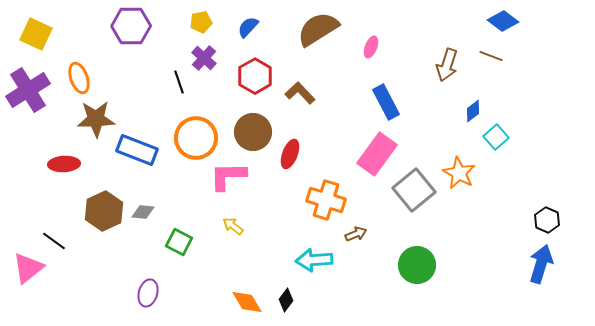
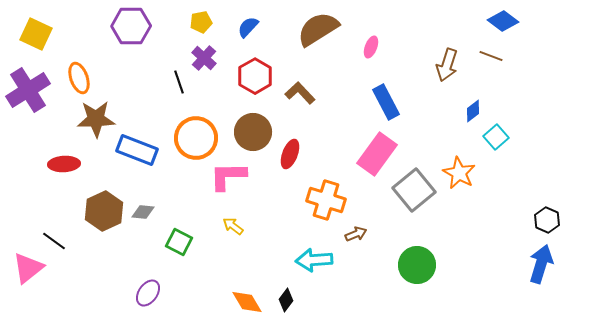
purple ellipse at (148, 293): rotated 20 degrees clockwise
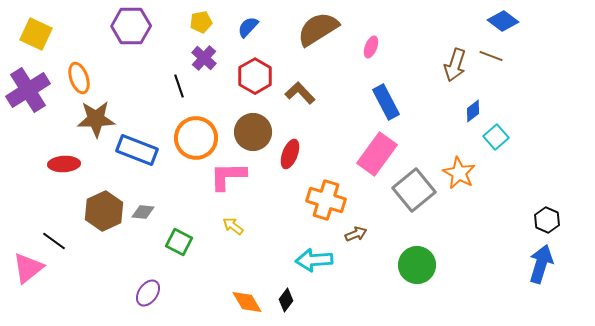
brown arrow at (447, 65): moved 8 px right
black line at (179, 82): moved 4 px down
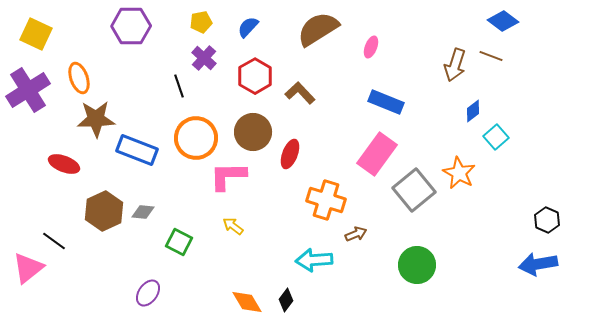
blue rectangle at (386, 102): rotated 40 degrees counterclockwise
red ellipse at (64, 164): rotated 24 degrees clockwise
blue arrow at (541, 264): moved 3 px left; rotated 117 degrees counterclockwise
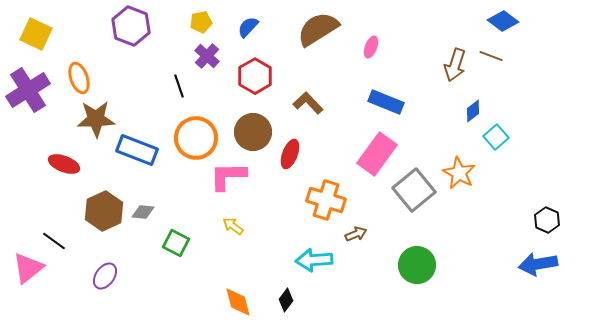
purple hexagon at (131, 26): rotated 21 degrees clockwise
purple cross at (204, 58): moved 3 px right, 2 px up
brown L-shape at (300, 93): moved 8 px right, 10 px down
green square at (179, 242): moved 3 px left, 1 px down
purple ellipse at (148, 293): moved 43 px left, 17 px up
orange diamond at (247, 302): moved 9 px left; rotated 16 degrees clockwise
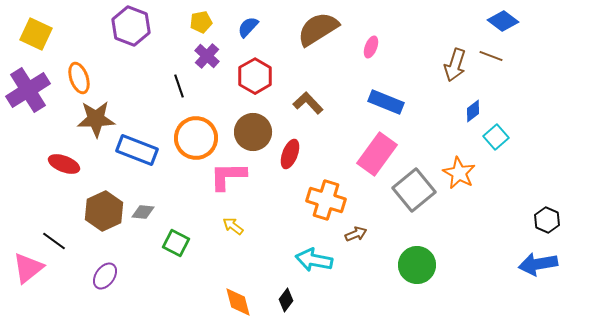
cyan arrow at (314, 260): rotated 15 degrees clockwise
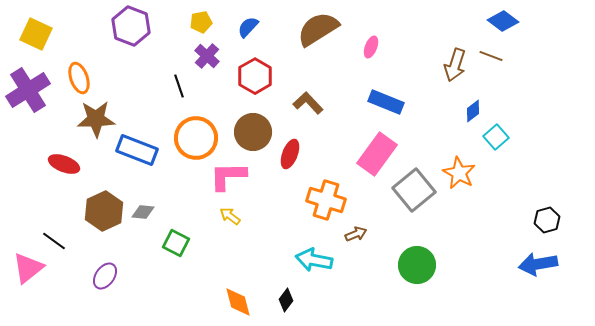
black hexagon at (547, 220): rotated 20 degrees clockwise
yellow arrow at (233, 226): moved 3 px left, 10 px up
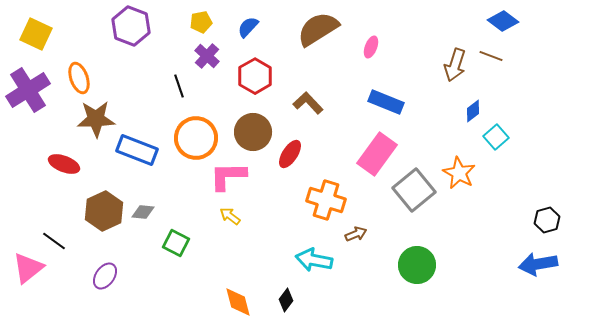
red ellipse at (290, 154): rotated 12 degrees clockwise
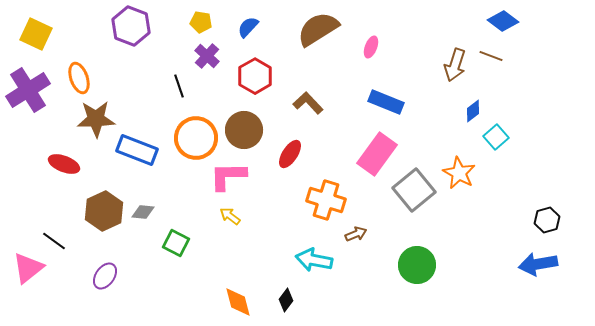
yellow pentagon at (201, 22): rotated 20 degrees clockwise
brown circle at (253, 132): moved 9 px left, 2 px up
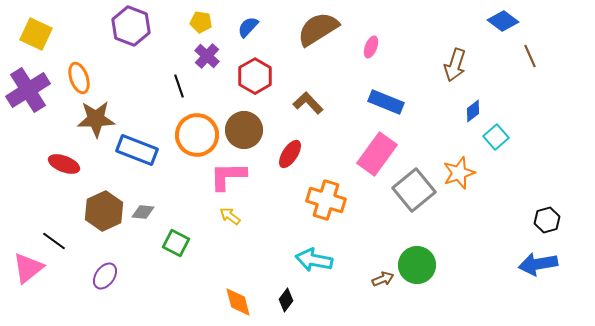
brown line at (491, 56): moved 39 px right; rotated 45 degrees clockwise
orange circle at (196, 138): moved 1 px right, 3 px up
orange star at (459, 173): rotated 24 degrees clockwise
brown arrow at (356, 234): moved 27 px right, 45 px down
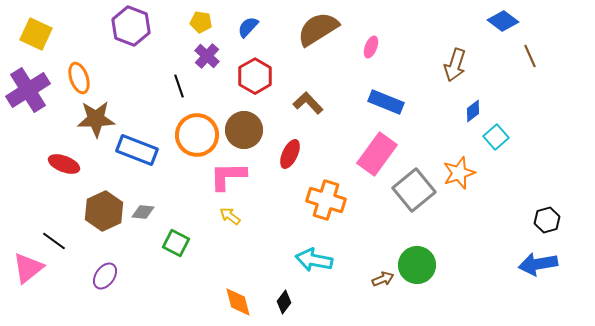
red ellipse at (290, 154): rotated 8 degrees counterclockwise
black diamond at (286, 300): moved 2 px left, 2 px down
